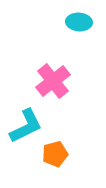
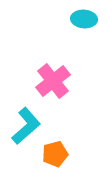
cyan ellipse: moved 5 px right, 3 px up
cyan L-shape: rotated 15 degrees counterclockwise
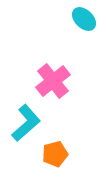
cyan ellipse: rotated 40 degrees clockwise
cyan L-shape: moved 3 px up
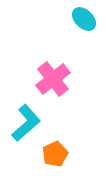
pink cross: moved 2 px up
orange pentagon: rotated 10 degrees counterclockwise
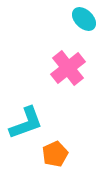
pink cross: moved 15 px right, 11 px up
cyan L-shape: rotated 21 degrees clockwise
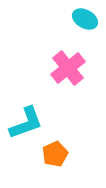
cyan ellipse: moved 1 px right; rotated 15 degrees counterclockwise
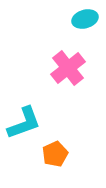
cyan ellipse: rotated 45 degrees counterclockwise
cyan L-shape: moved 2 px left
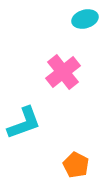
pink cross: moved 5 px left, 4 px down
orange pentagon: moved 21 px right, 11 px down; rotated 20 degrees counterclockwise
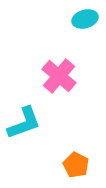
pink cross: moved 4 px left, 4 px down; rotated 12 degrees counterclockwise
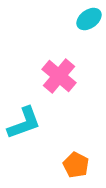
cyan ellipse: moved 4 px right; rotated 20 degrees counterclockwise
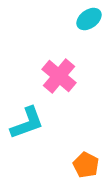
cyan L-shape: moved 3 px right
orange pentagon: moved 10 px right
